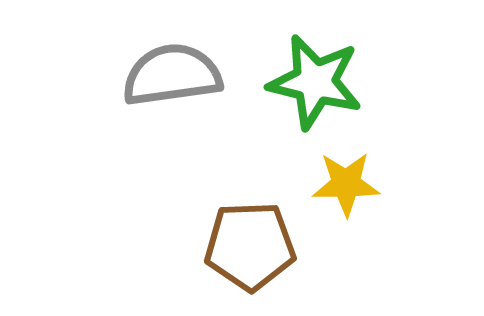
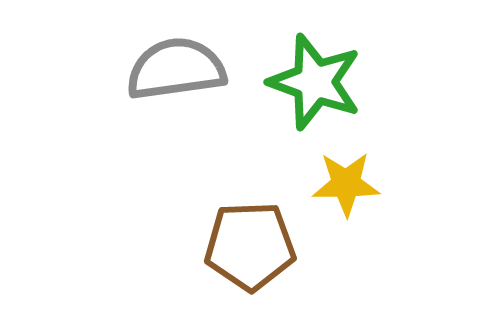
gray semicircle: moved 4 px right, 6 px up
green star: rotated 6 degrees clockwise
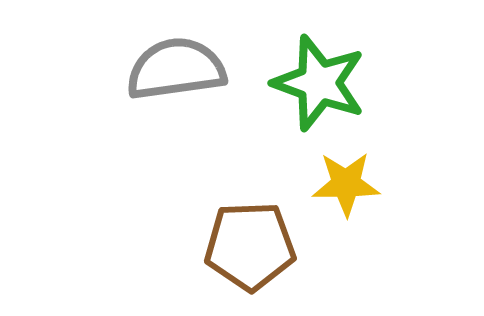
green star: moved 4 px right, 1 px down
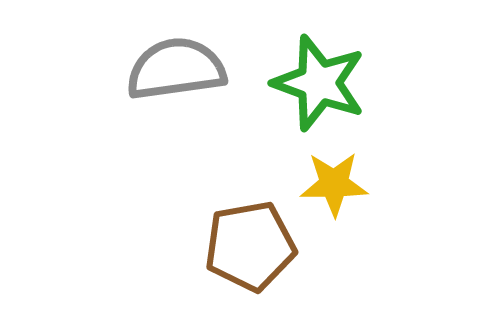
yellow star: moved 12 px left
brown pentagon: rotated 8 degrees counterclockwise
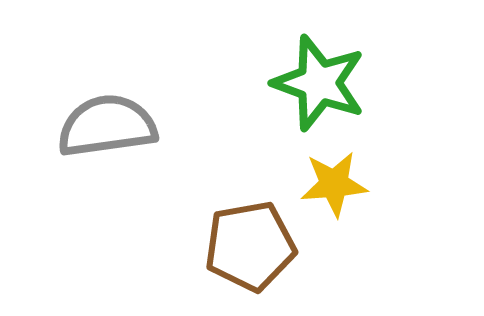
gray semicircle: moved 69 px left, 57 px down
yellow star: rotated 4 degrees counterclockwise
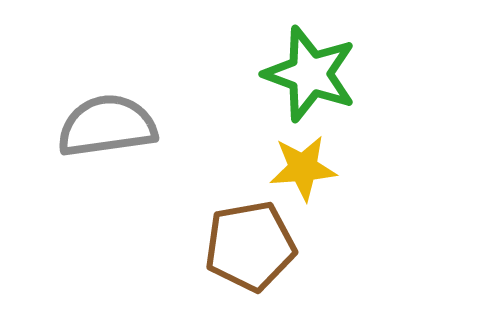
green star: moved 9 px left, 9 px up
yellow star: moved 31 px left, 16 px up
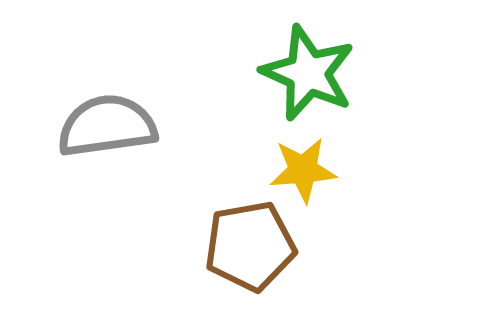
green star: moved 2 px left, 1 px up; rotated 4 degrees clockwise
yellow star: moved 2 px down
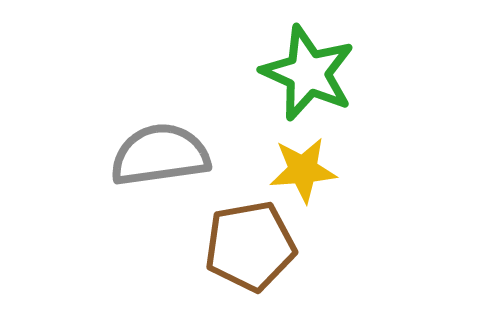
gray semicircle: moved 53 px right, 29 px down
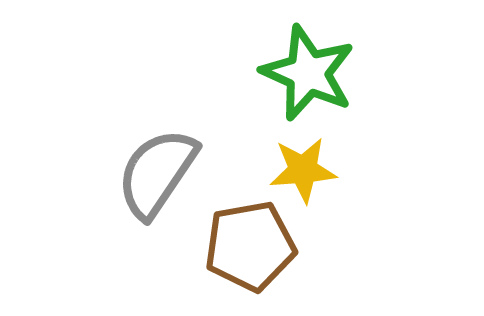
gray semicircle: moved 3 px left, 18 px down; rotated 48 degrees counterclockwise
